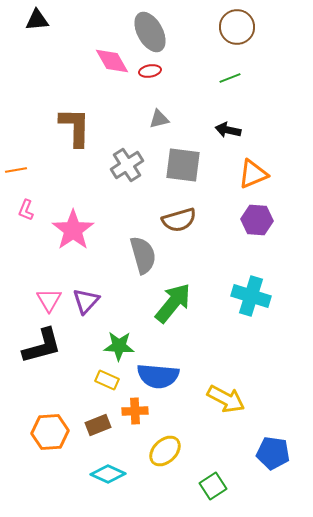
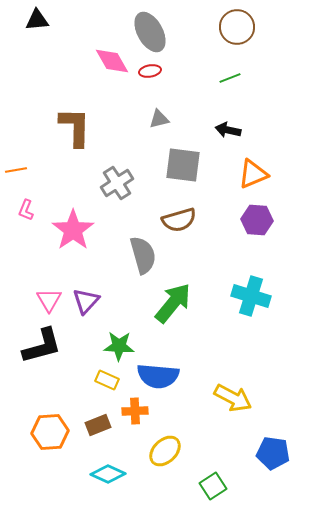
gray cross: moved 10 px left, 18 px down
yellow arrow: moved 7 px right, 1 px up
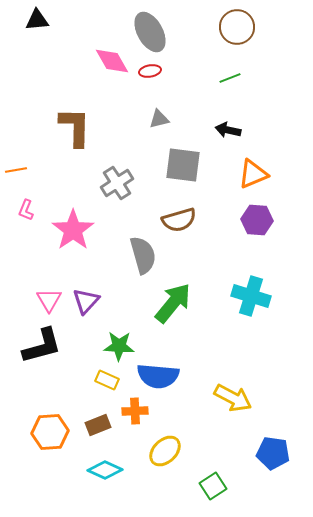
cyan diamond: moved 3 px left, 4 px up
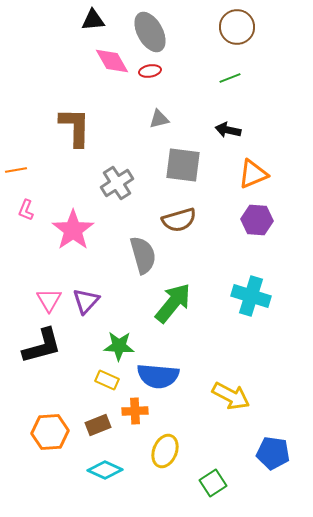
black triangle: moved 56 px right
yellow arrow: moved 2 px left, 2 px up
yellow ellipse: rotated 24 degrees counterclockwise
green square: moved 3 px up
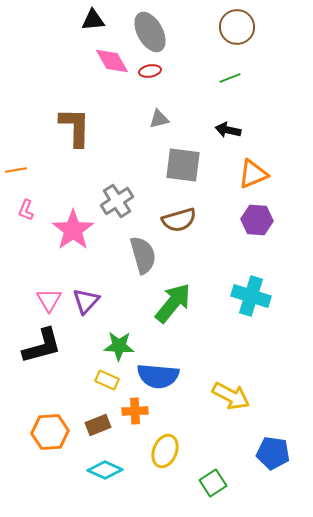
gray cross: moved 18 px down
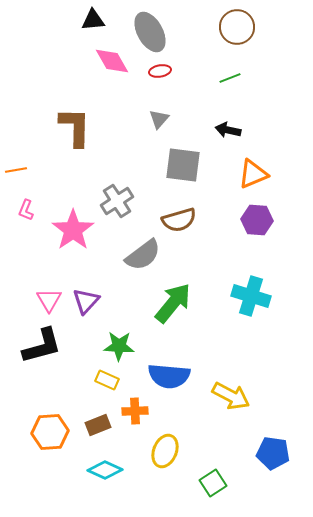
red ellipse: moved 10 px right
gray triangle: rotated 35 degrees counterclockwise
gray semicircle: rotated 69 degrees clockwise
blue semicircle: moved 11 px right
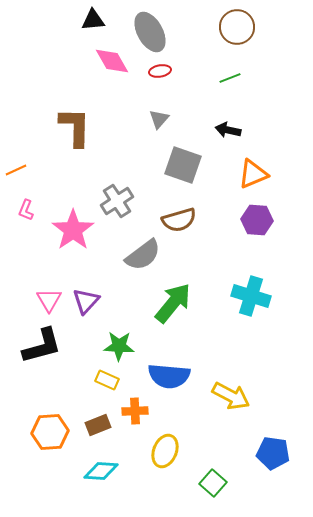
gray square: rotated 12 degrees clockwise
orange line: rotated 15 degrees counterclockwise
cyan diamond: moved 4 px left, 1 px down; rotated 20 degrees counterclockwise
green square: rotated 16 degrees counterclockwise
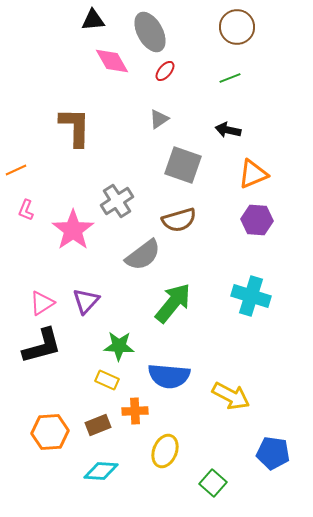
red ellipse: moved 5 px right; rotated 40 degrees counterclockwise
gray triangle: rotated 15 degrees clockwise
pink triangle: moved 7 px left, 3 px down; rotated 28 degrees clockwise
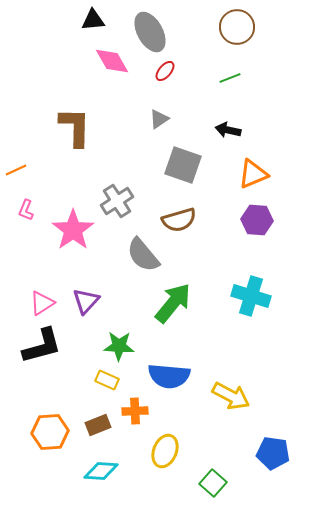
gray semicircle: rotated 87 degrees clockwise
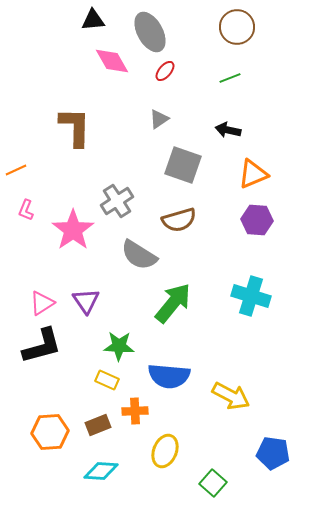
gray semicircle: moved 4 px left; rotated 18 degrees counterclockwise
purple triangle: rotated 16 degrees counterclockwise
